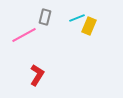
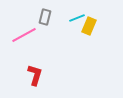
red L-shape: moved 2 px left; rotated 15 degrees counterclockwise
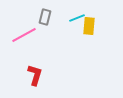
yellow rectangle: rotated 18 degrees counterclockwise
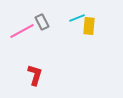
gray rectangle: moved 3 px left, 5 px down; rotated 42 degrees counterclockwise
pink line: moved 2 px left, 4 px up
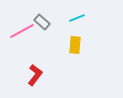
gray rectangle: rotated 21 degrees counterclockwise
yellow rectangle: moved 14 px left, 19 px down
red L-shape: rotated 20 degrees clockwise
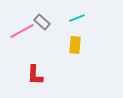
red L-shape: rotated 145 degrees clockwise
